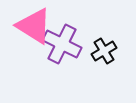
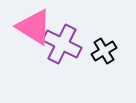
pink triangle: moved 1 px down
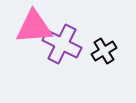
pink triangle: rotated 36 degrees counterclockwise
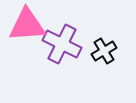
pink triangle: moved 7 px left, 2 px up
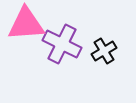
pink triangle: moved 1 px left, 1 px up
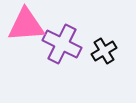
pink triangle: moved 1 px down
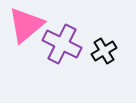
pink triangle: rotated 36 degrees counterclockwise
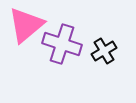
purple cross: rotated 9 degrees counterclockwise
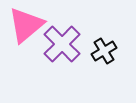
purple cross: rotated 27 degrees clockwise
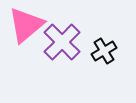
purple cross: moved 2 px up
